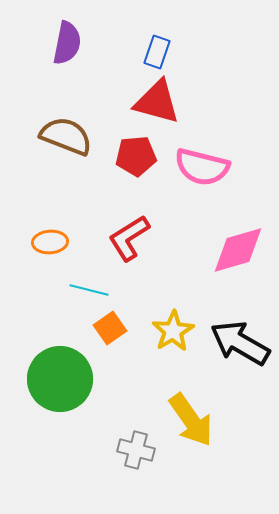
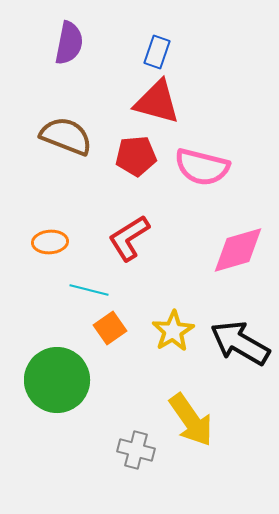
purple semicircle: moved 2 px right
green circle: moved 3 px left, 1 px down
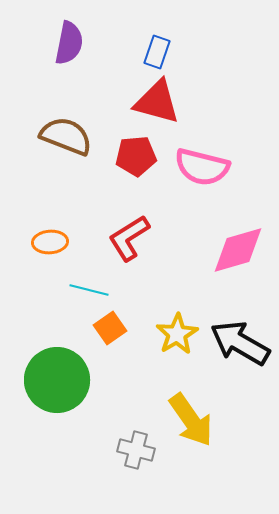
yellow star: moved 4 px right, 3 px down
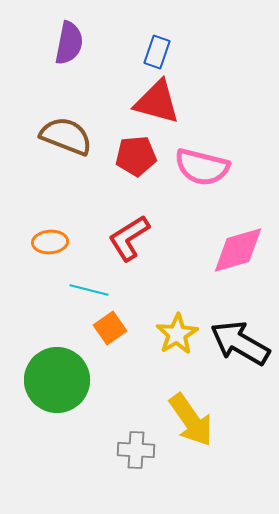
gray cross: rotated 12 degrees counterclockwise
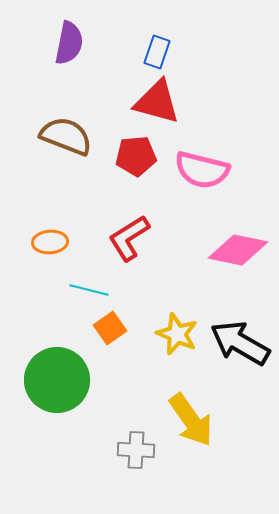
pink semicircle: moved 3 px down
pink diamond: rotated 28 degrees clockwise
yellow star: rotated 18 degrees counterclockwise
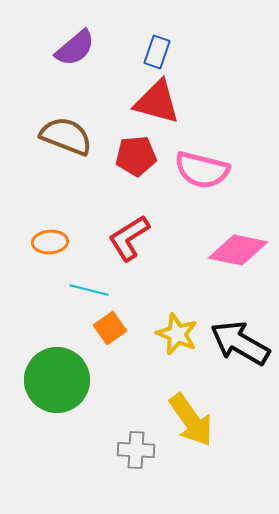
purple semicircle: moved 6 px right, 5 px down; rotated 39 degrees clockwise
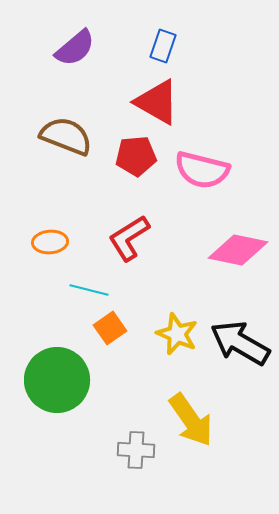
blue rectangle: moved 6 px right, 6 px up
red triangle: rotated 15 degrees clockwise
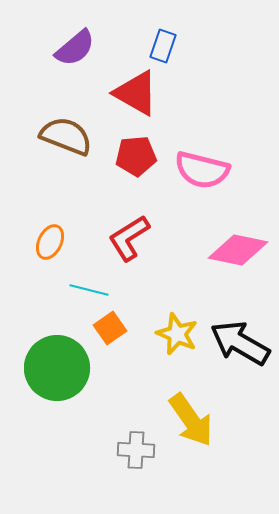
red triangle: moved 21 px left, 9 px up
orange ellipse: rotated 60 degrees counterclockwise
green circle: moved 12 px up
